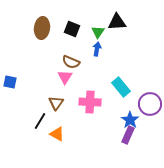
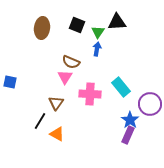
black square: moved 5 px right, 4 px up
pink cross: moved 8 px up
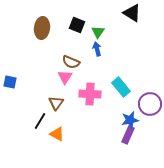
black triangle: moved 15 px right, 9 px up; rotated 36 degrees clockwise
blue arrow: rotated 24 degrees counterclockwise
blue star: rotated 24 degrees clockwise
